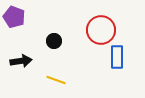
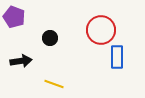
black circle: moved 4 px left, 3 px up
yellow line: moved 2 px left, 4 px down
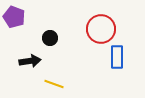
red circle: moved 1 px up
black arrow: moved 9 px right
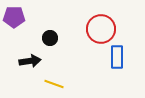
purple pentagon: rotated 20 degrees counterclockwise
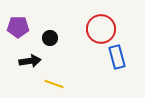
purple pentagon: moved 4 px right, 10 px down
blue rectangle: rotated 15 degrees counterclockwise
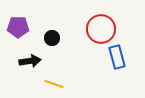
black circle: moved 2 px right
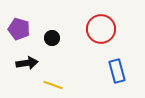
purple pentagon: moved 1 px right, 2 px down; rotated 15 degrees clockwise
blue rectangle: moved 14 px down
black arrow: moved 3 px left, 2 px down
yellow line: moved 1 px left, 1 px down
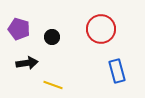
black circle: moved 1 px up
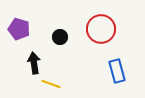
black circle: moved 8 px right
black arrow: moved 7 px right; rotated 90 degrees counterclockwise
yellow line: moved 2 px left, 1 px up
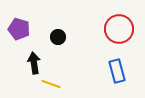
red circle: moved 18 px right
black circle: moved 2 px left
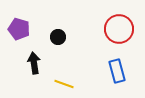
yellow line: moved 13 px right
